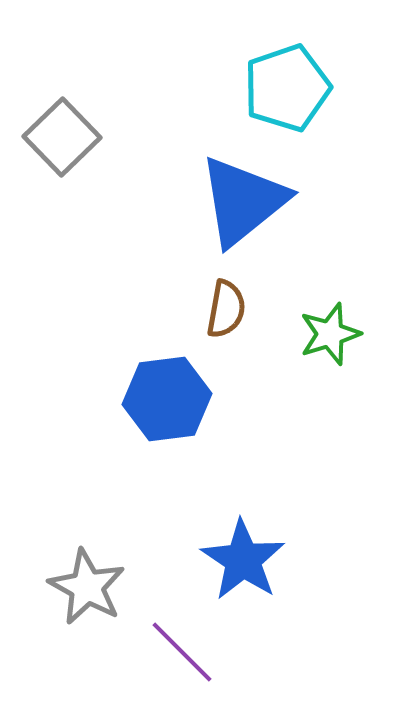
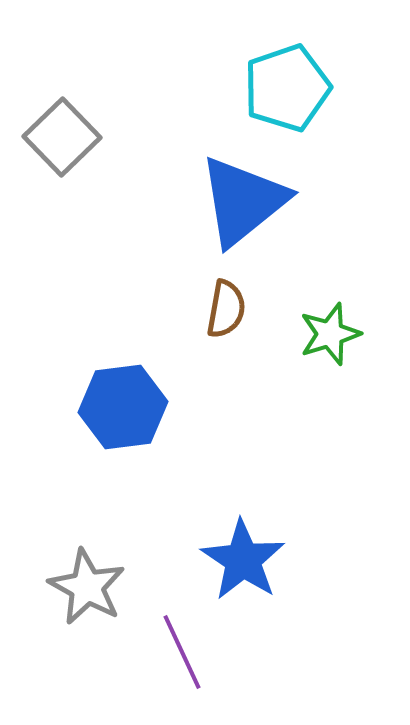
blue hexagon: moved 44 px left, 8 px down
purple line: rotated 20 degrees clockwise
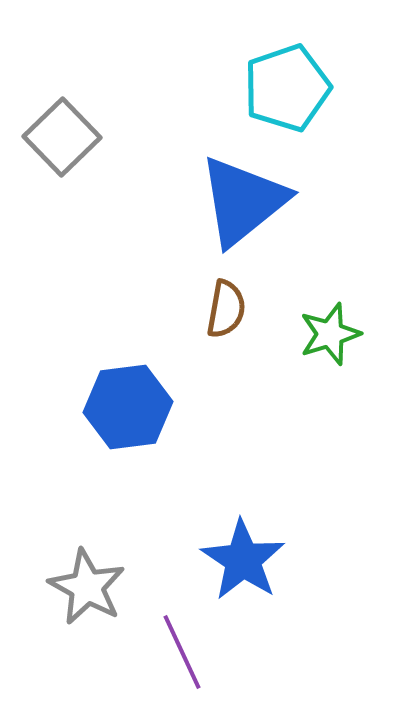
blue hexagon: moved 5 px right
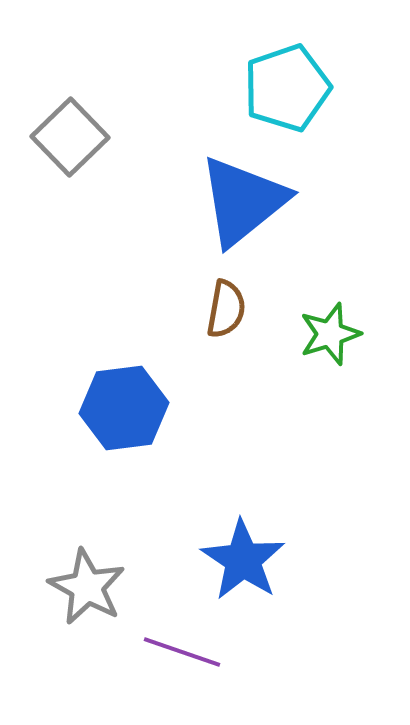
gray square: moved 8 px right
blue hexagon: moved 4 px left, 1 px down
purple line: rotated 46 degrees counterclockwise
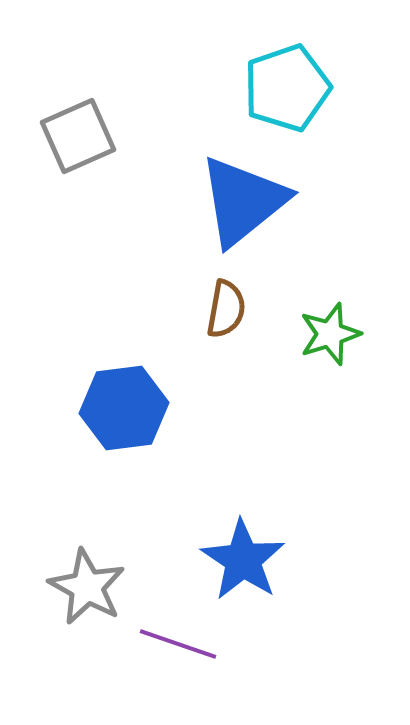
gray square: moved 8 px right, 1 px up; rotated 20 degrees clockwise
purple line: moved 4 px left, 8 px up
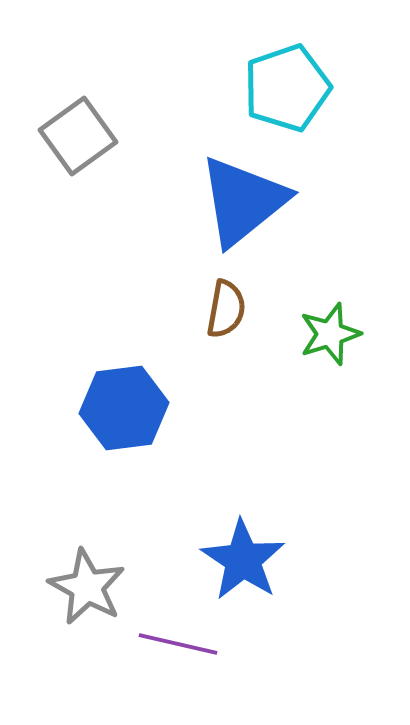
gray square: rotated 12 degrees counterclockwise
purple line: rotated 6 degrees counterclockwise
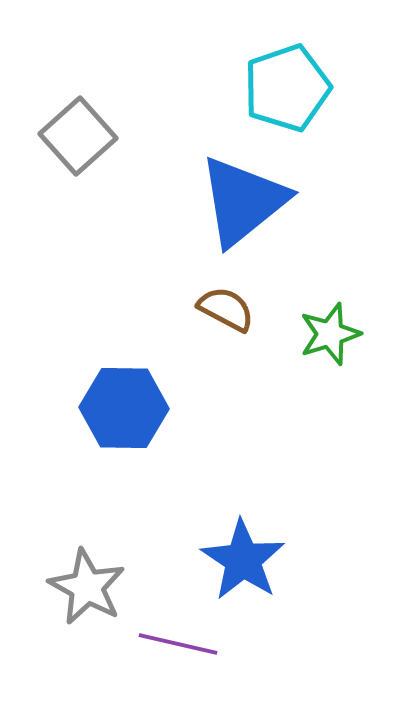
gray square: rotated 6 degrees counterclockwise
brown semicircle: rotated 72 degrees counterclockwise
blue hexagon: rotated 8 degrees clockwise
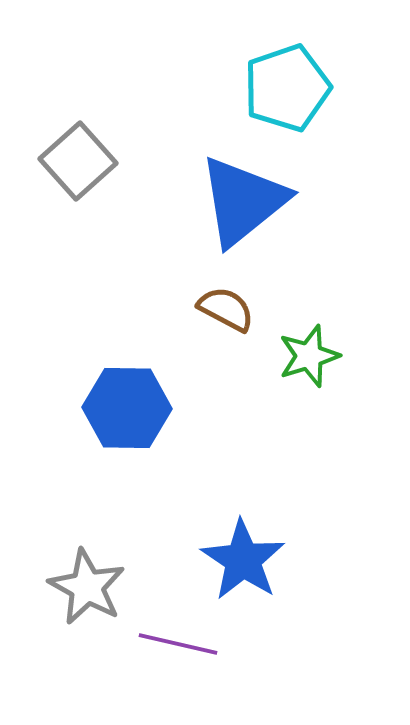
gray square: moved 25 px down
green star: moved 21 px left, 22 px down
blue hexagon: moved 3 px right
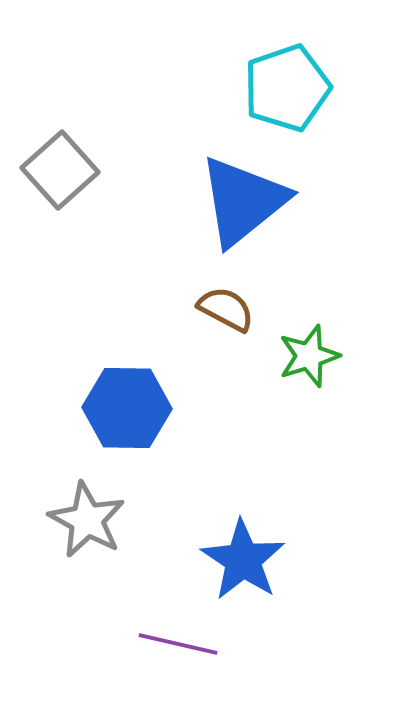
gray square: moved 18 px left, 9 px down
gray star: moved 67 px up
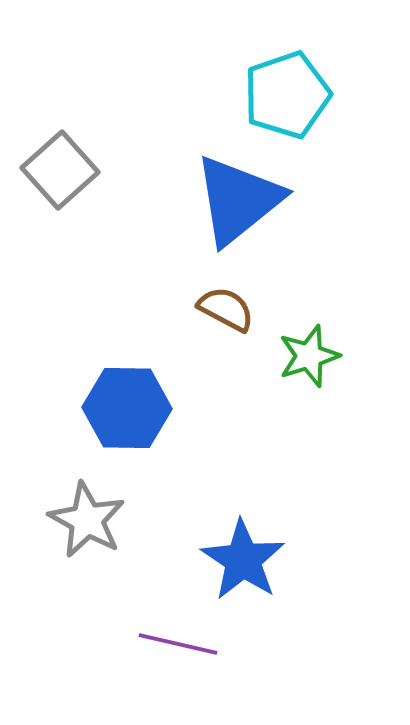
cyan pentagon: moved 7 px down
blue triangle: moved 5 px left, 1 px up
